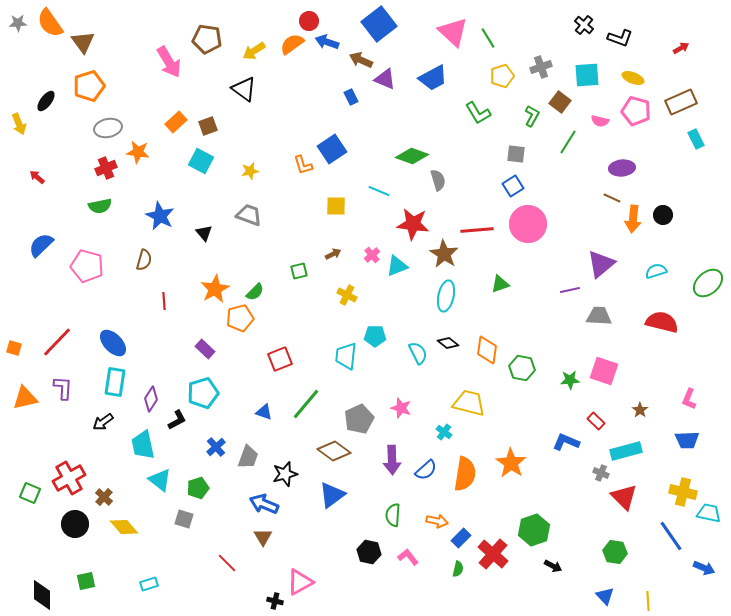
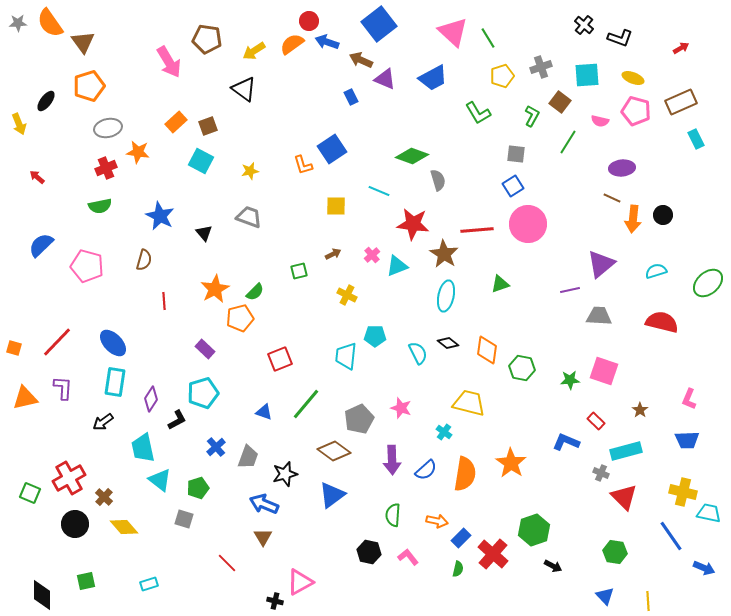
gray trapezoid at (249, 215): moved 2 px down
cyan trapezoid at (143, 445): moved 3 px down
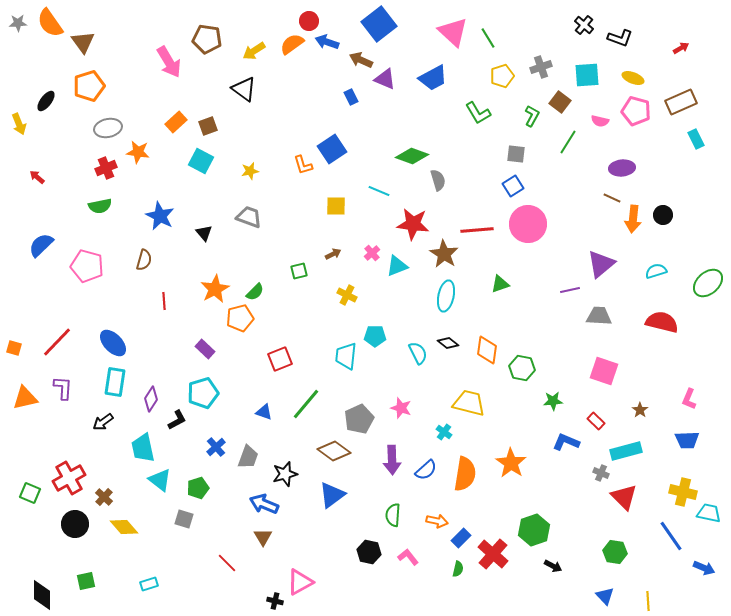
pink cross at (372, 255): moved 2 px up
green star at (570, 380): moved 17 px left, 21 px down
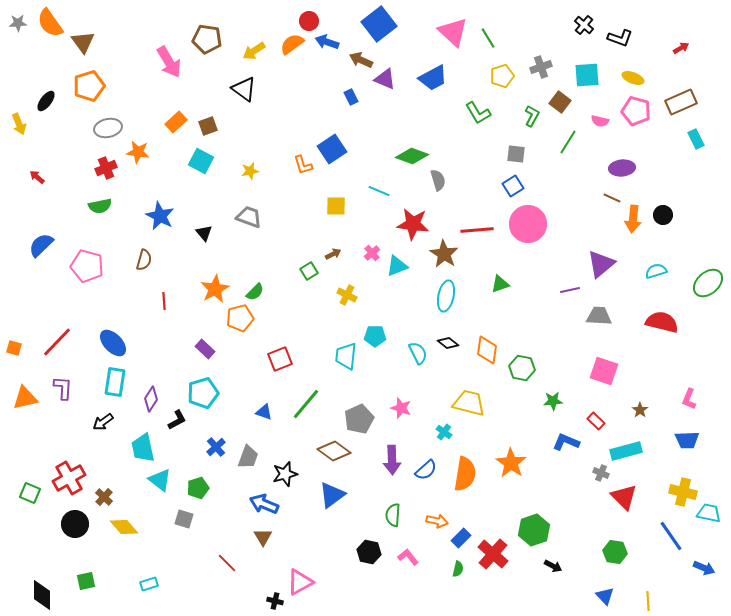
green square at (299, 271): moved 10 px right; rotated 18 degrees counterclockwise
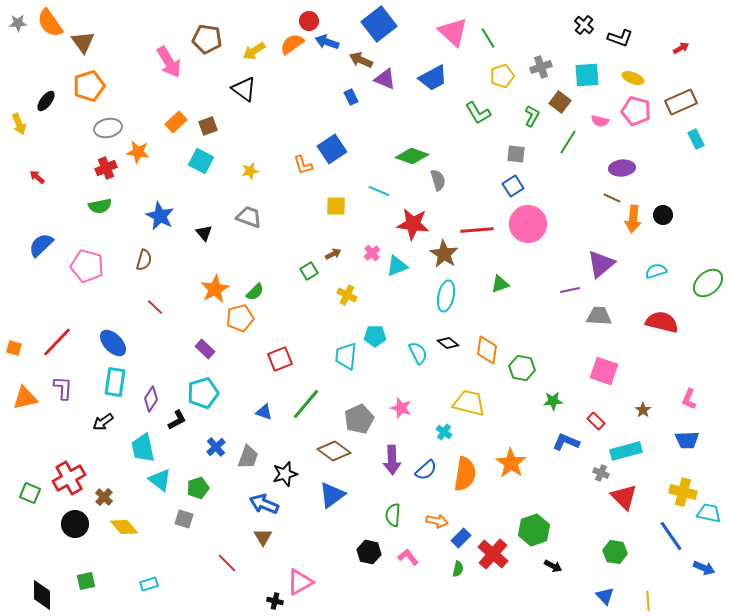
red line at (164, 301): moved 9 px left, 6 px down; rotated 42 degrees counterclockwise
brown star at (640, 410): moved 3 px right
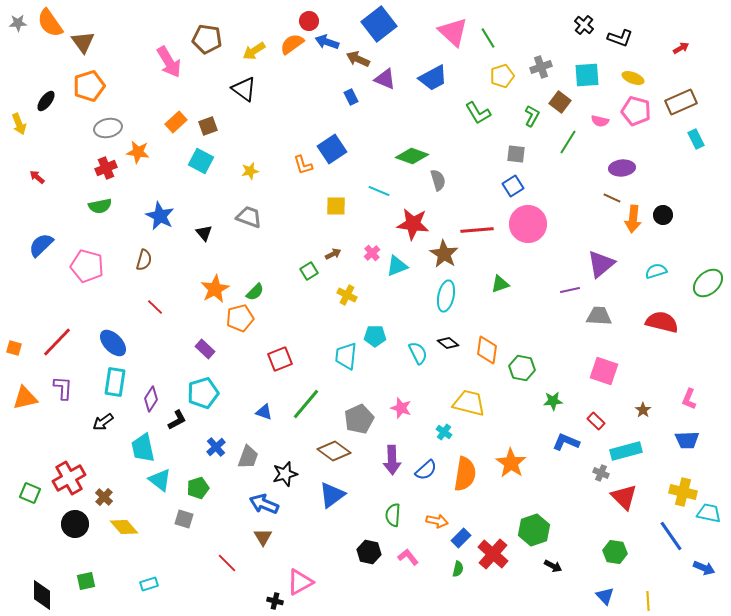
brown arrow at (361, 60): moved 3 px left, 1 px up
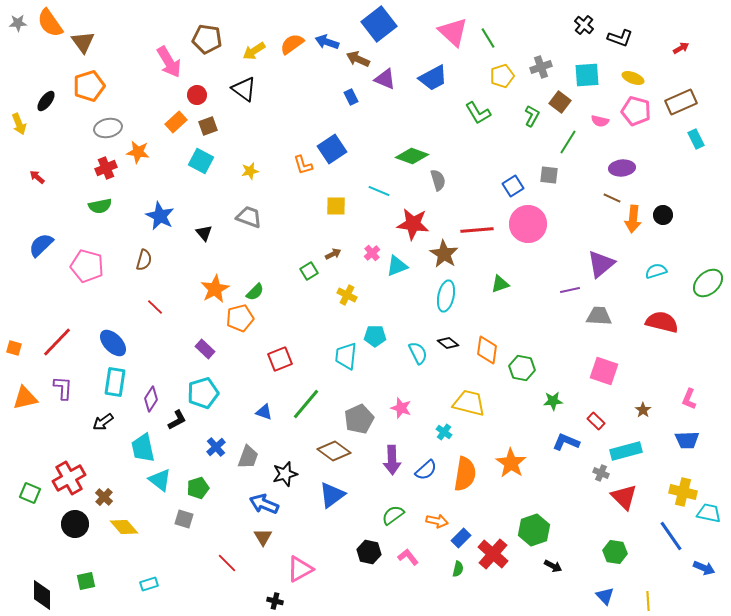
red circle at (309, 21): moved 112 px left, 74 px down
gray square at (516, 154): moved 33 px right, 21 px down
green semicircle at (393, 515): rotated 50 degrees clockwise
pink triangle at (300, 582): moved 13 px up
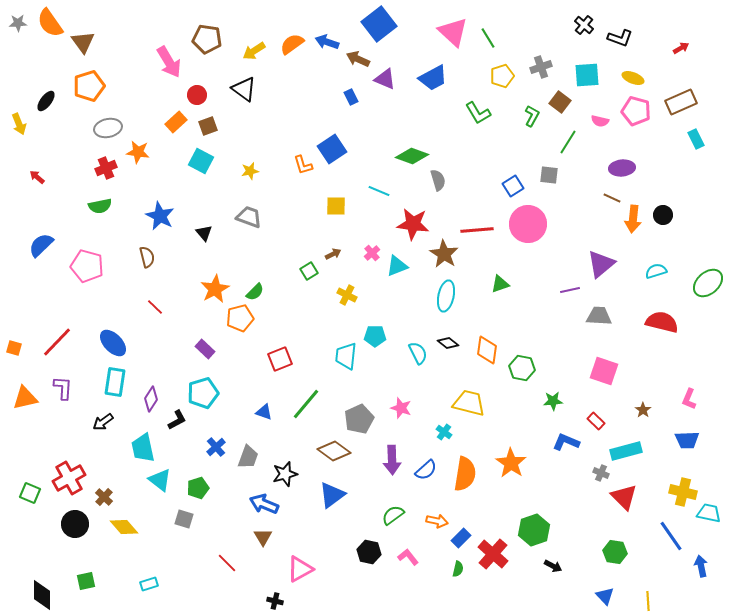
brown semicircle at (144, 260): moved 3 px right, 3 px up; rotated 30 degrees counterclockwise
blue arrow at (704, 568): moved 3 px left, 2 px up; rotated 125 degrees counterclockwise
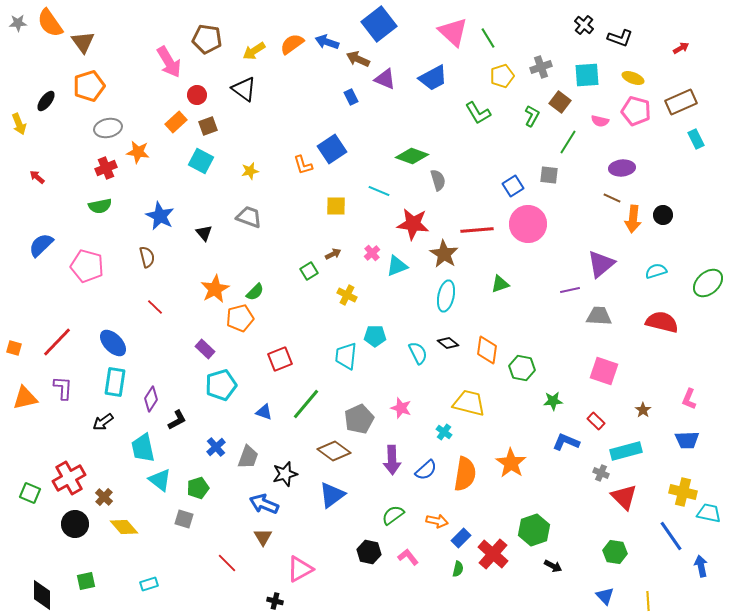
cyan pentagon at (203, 393): moved 18 px right, 8 px up
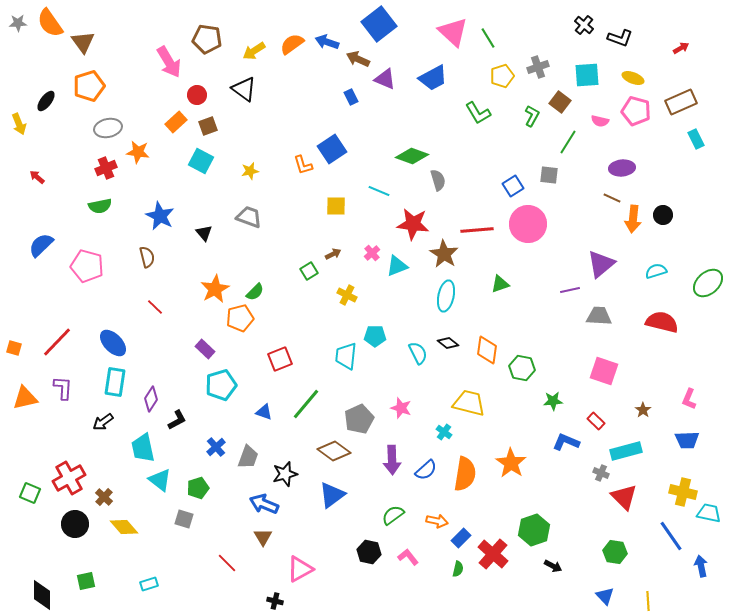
gray cross at (541, 67): moved 3 px left
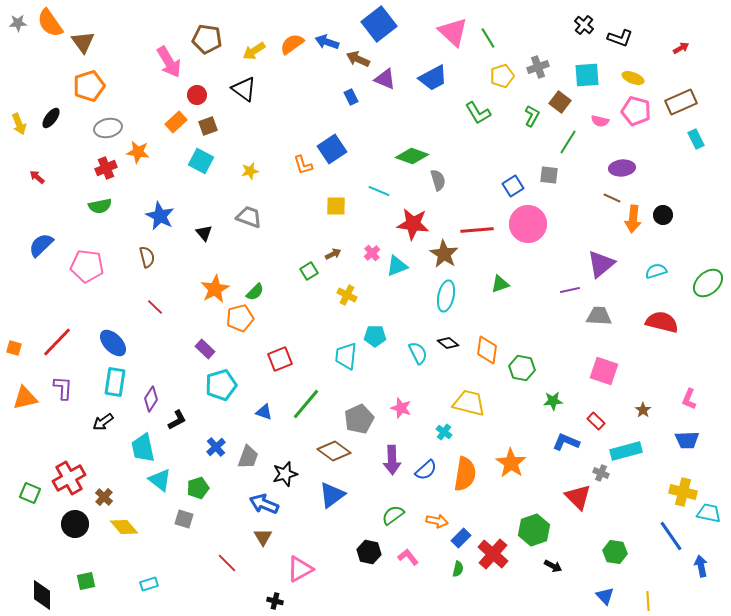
black ellipse at (46, 101): moved 5 px right, 17 px down
pink pentagon at (87, 266): rotated 8 degrees counterclockwise
red triangle at (624, 497): moved 46 px left
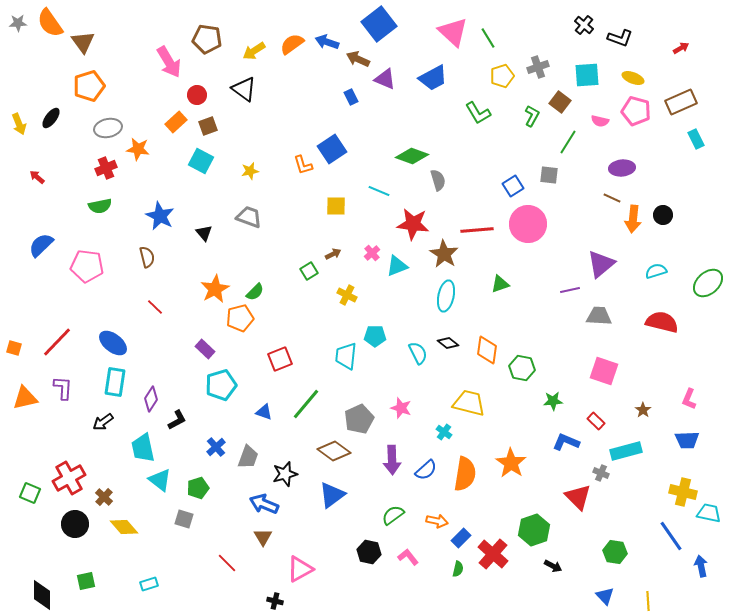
orange star at (138, 152): moved 3 px up
blue ellipse at (113, 343): rotated 8 degrees counterclockwise
